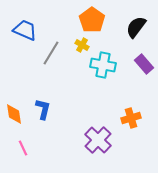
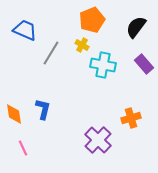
orange pentagon: rotated 15 degrees clockwise
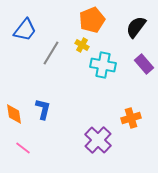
blue trapezoid: rotated 105 degrees clockwise
pink line: rotated 28 degrees counterclockwise
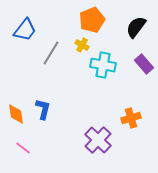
orange diamond: moved 2 px right
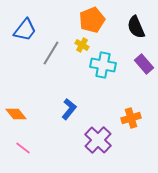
black semicircle: rotated 60 degrees counterclockwise
blue L-shape: moved 26 px right; rotated 25 degrees clockwise
orange diamond: rotated 30 degrees counterclockwise
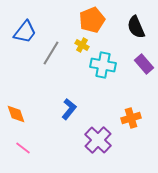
blue trapezoid: moved 2 px down
orange diamond: rotated 20 degrees clockwise
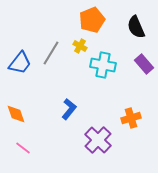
blue trapezoid: moved 5 px left, 31 px down
yellow cross: moved 2 px left, 1 px down
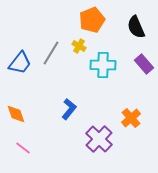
yellow cross: moved 1 px left
cyan cross: rotated 10 degrees counterclockwise
orange cross: rotated 24 degrees counterclockwise
purple cross: moved 1 px right, 1 px up
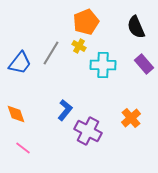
orange pentagon: moved 6 px left, 2 px down
blue L-shape: moved 4 px left, 1 px down
purple cross: moved 11 px left, 8 px up; rotated 16 degrees counterclockwise
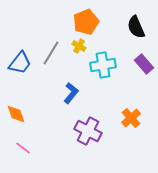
cyan cross: rotated 10 degrees counterclockwise
blue L-shape: moved 6 px right, 17 px up
